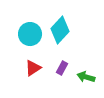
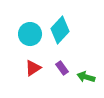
purple rectangle: rotated 64 degrees counterclockwise
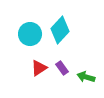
red triangle: moved 6 px right
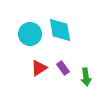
cyan diamond: rotated 52 degrees counterclockwise
purple rectangle: moved 1 px right
green arrow: rotated 114 degrees counterclockwise
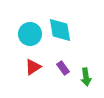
red triangle: moved 6 px left, 1 px up
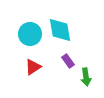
purple rectangle: moved 5 px right, 7 px up
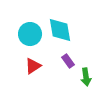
red triangle: moved 1 px up
